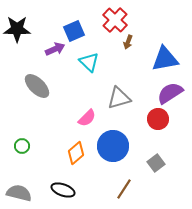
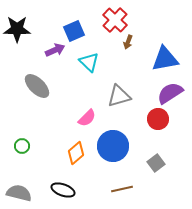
purple arrow: moved 1 px down
gray triangle: moved 2 px up
brown line: moved 2 px left; rotated 45 degrees clockwise
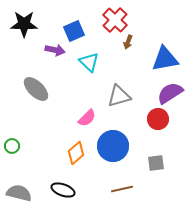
black star: moved 7 px right, 5 px up
purple arrow: rotated 36 degrees clockwise
gray ellipse: moved 1 px left, 3 px down
green circle: moved 10 px left
gray square: rotated 30 degrees clockwise
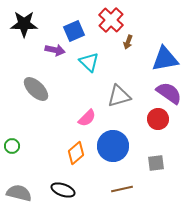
red cross: moved 4 px left
purple semicircle: moved 1 px left; rotated 68 degrees clockwise
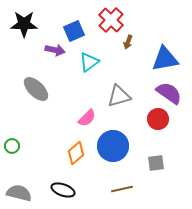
cyan triangle: rotated 40 degrees clockwise
